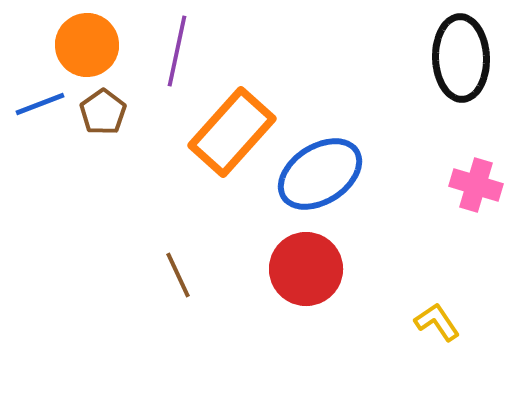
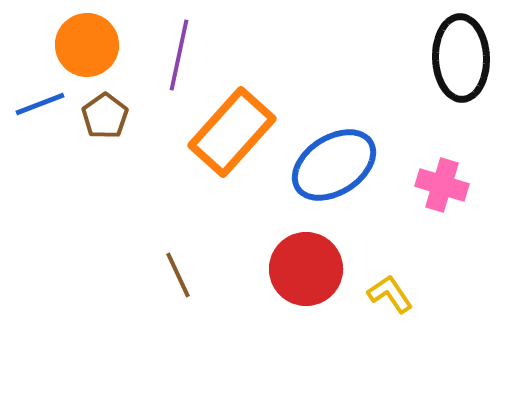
purple line: moved 2 px right, 4 px down
brown pentagon: moved 2 px right, 4 px down
blue ellipse: moved 14 px right, 9 px up
pink cross: moved 34 px left
yellow L-shape: moved 47 px left, 28 px up
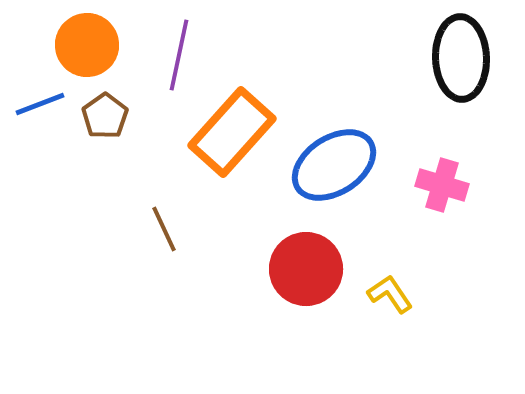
brown line: moved 14 px left, 46 px up
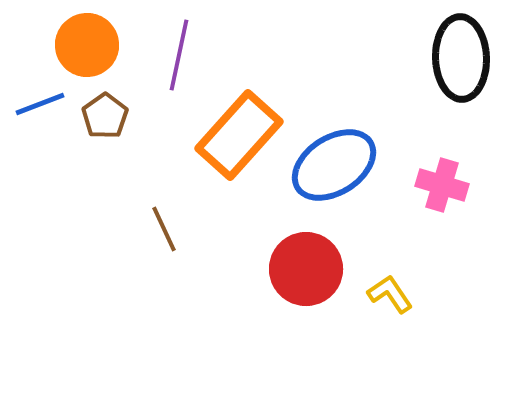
orange rectangle: moved 7 px right, 3 px down
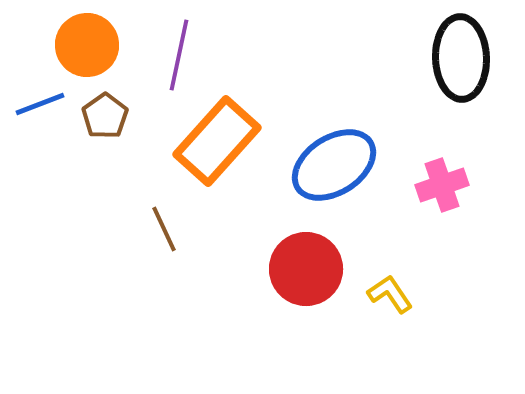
orange rectangle: moved 22 px left, 6 px down
pink cross: rotated 36 degrees counterclockwise
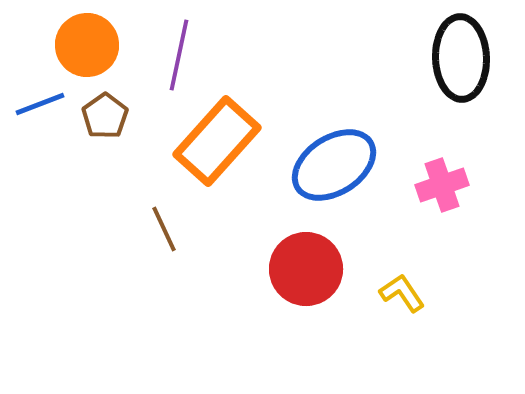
yellow L-shape: moved 12 px right, 1 px up
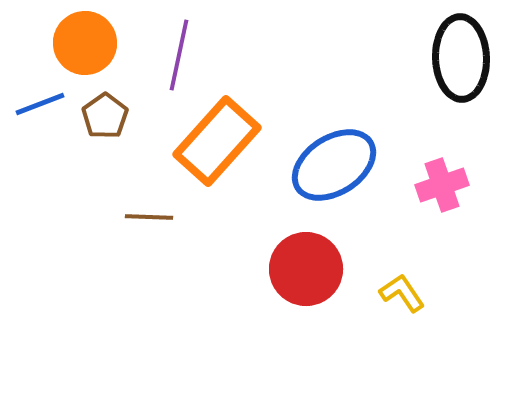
orange circle: moved 2 px left, 2 px up
brown line: moved 15 px left, 12 px up; rotated 63 degrees counterclockwise
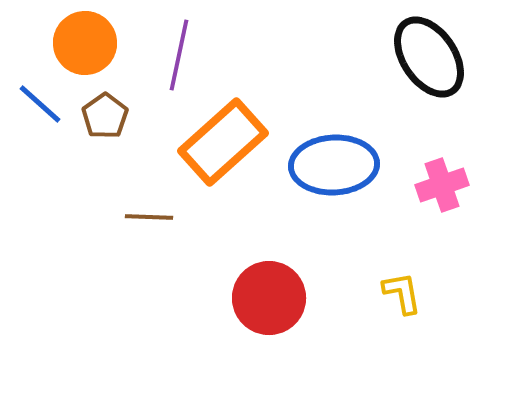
black ellipse: moved 32 px left, 1 px up; rotated 32 degrees counterclockwise
blue line: rotated 63 degrees clockwise
orange rectangle: moved 6 px right, 1 px down; rotated 6 degrees clockwise
blue ellipse: rotated 30 degrees clockwise
red circle: moved 37 px left, 29 px down
yellow L-shape: rotated 24 degrees clockwise
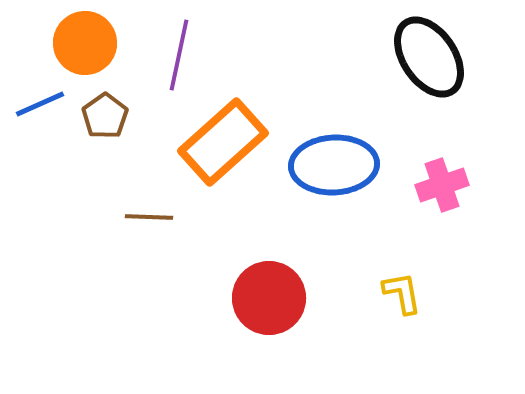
blue line: rotated 66 degrees counterclockwise
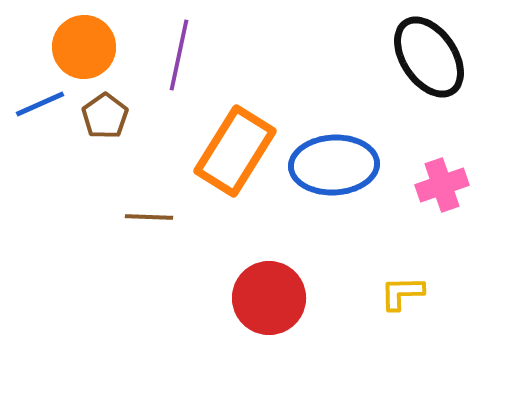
orange circle: moved 1 px left, 4 px down
orange rectangle: moved 12 px right, 9 px down; rotated 16 degrees counterclockwise
yellow L-shape: rotated 81 degrees counterclockwise
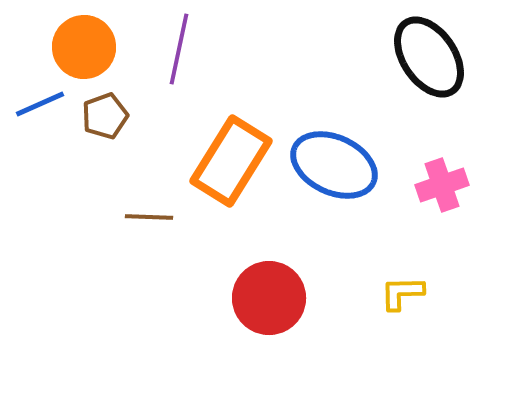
purple line: moved 6 px up
brown pentagon: rotated 15 degrees clockwise
orange rectangle: moved 4 px left, 10 px down
blue ellipse: rotated 28 degrees clockwise
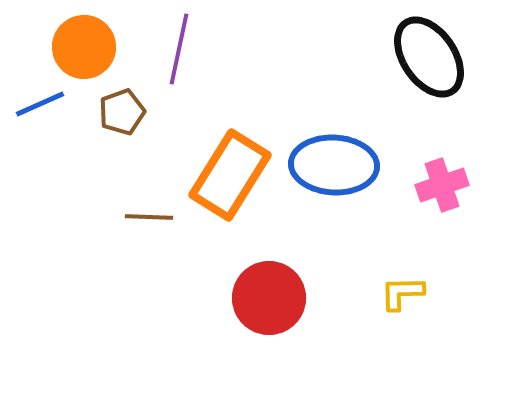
brown pentagon: moved 17 px right, 4 px up
orange rectangle: moved 1 px left, 14 px down
blue ellipse: rotated 22 degrees counterclockwise
